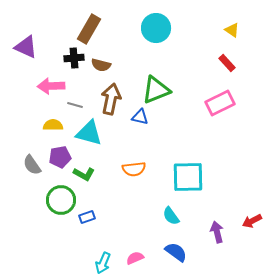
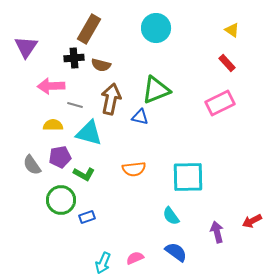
purple triangle: rotated 40 degrees clockwise
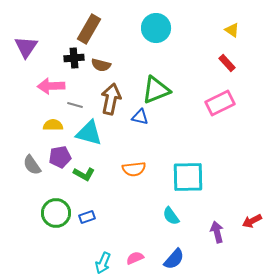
green circle: moved 5 px left, 13 px down
blue semicircle: moved 2 px left, 7 px down; rotated 95 degrees clockwise
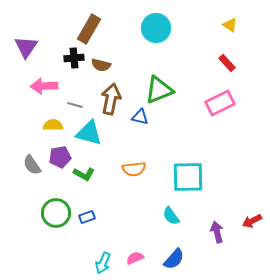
yellow triangle: moved 2 px left, 5 px up
pink arrow: moved 7 px left
green triangle: moved 3 px right
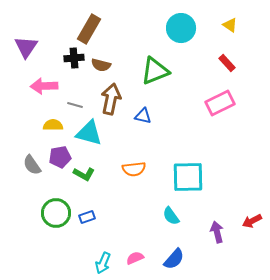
cyan circle: moved 25 px right
green triangle: moved 4 px left, 19 px up
blue triangle: moved 3 px right, 1 px up
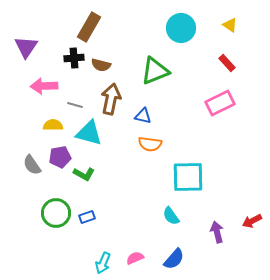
brown rectangle: moved 2 px up
orange semicircle: moved 16 px right, 25 px up; rotated 15 degrees clockwise
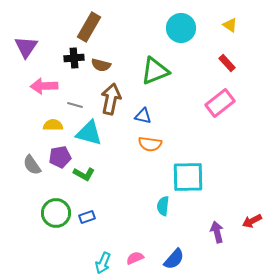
pink rectangle: rotated 12 degrees counterclockwise
cyan semicircle: moved 8 px left, 10 px up; rotated 42 degrees clockwise
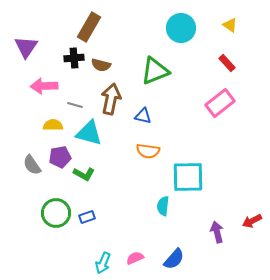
orange semicircle: moved 2 px left, 7 px down
